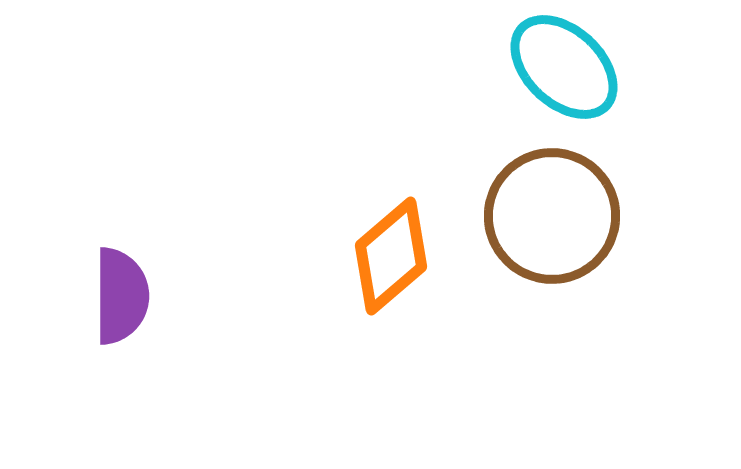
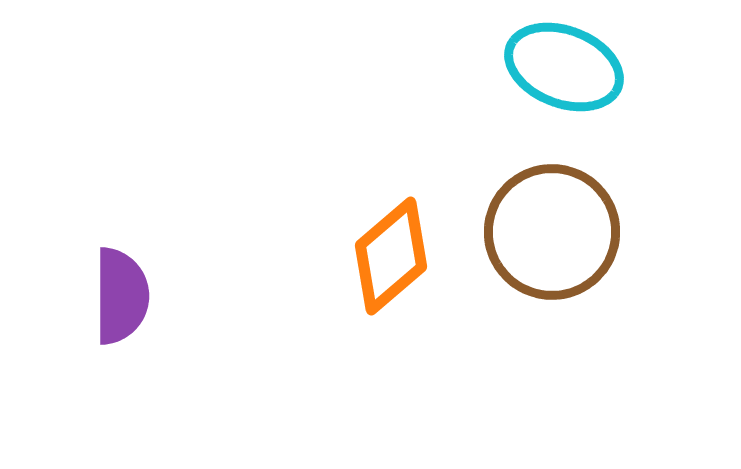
cyan ellipse: rotated 22 degrees counterclockwise
brown circle: moved 16 px down
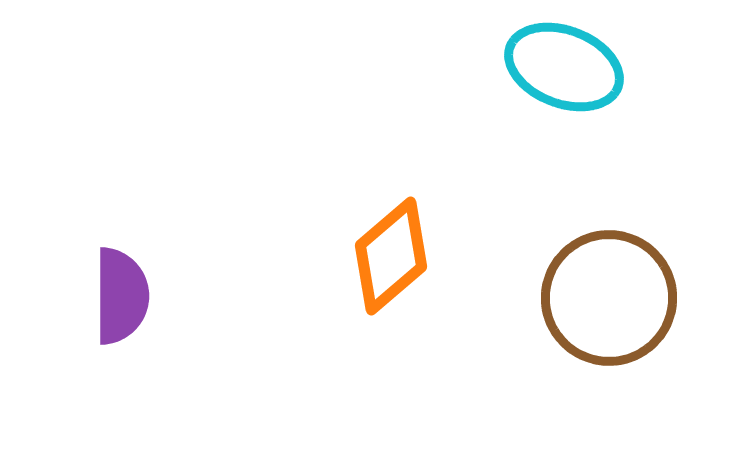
brown circle: moved 57 px right, 66 px down
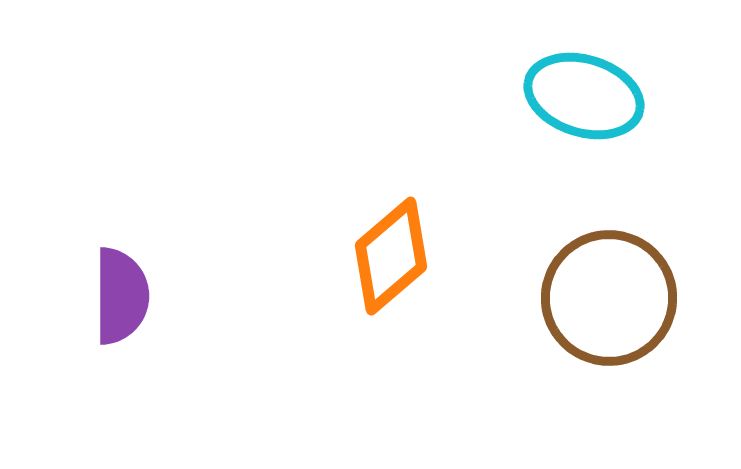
cyan ellipse: moved 20 px right, 29 px down; rotated 4 degrees counterclockwise
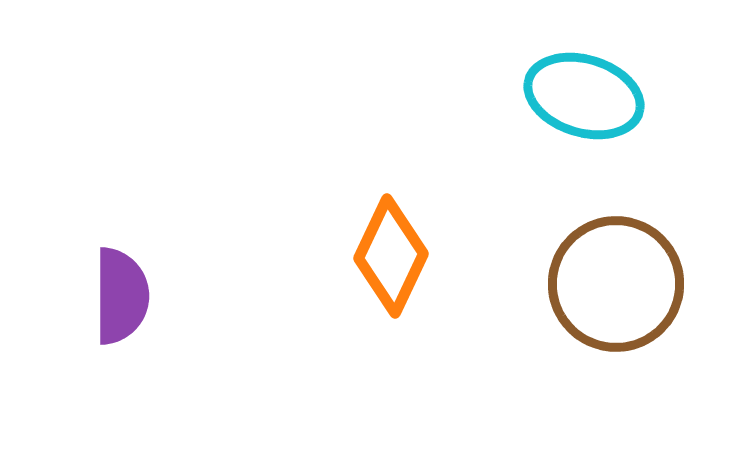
orange diamond: rotated 24 degrees counterclockwise
brown circle: moved 7 px right, 14 px up
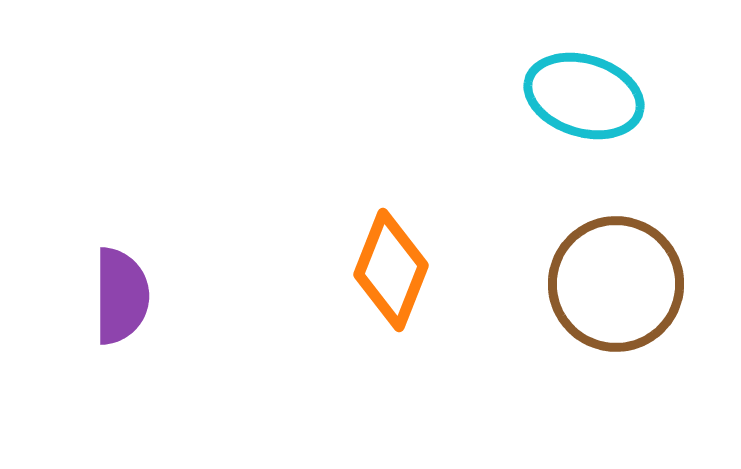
orange diamond: moved 14 px down; rotated 4 degrees counterclockwise
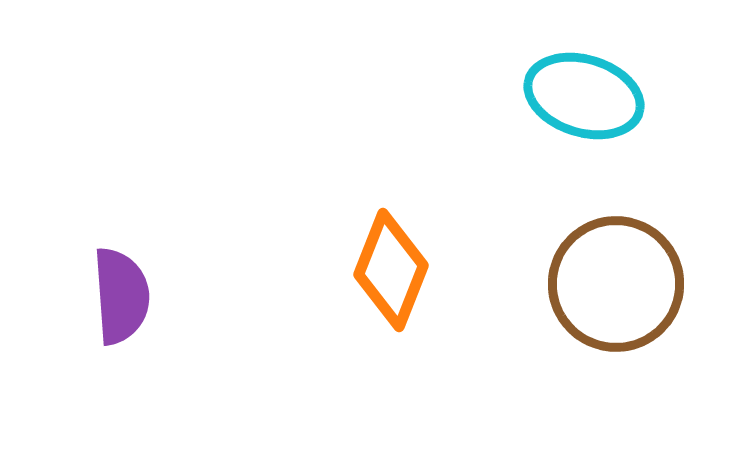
purple semicircle: rotated 4 degrees counterclockwise
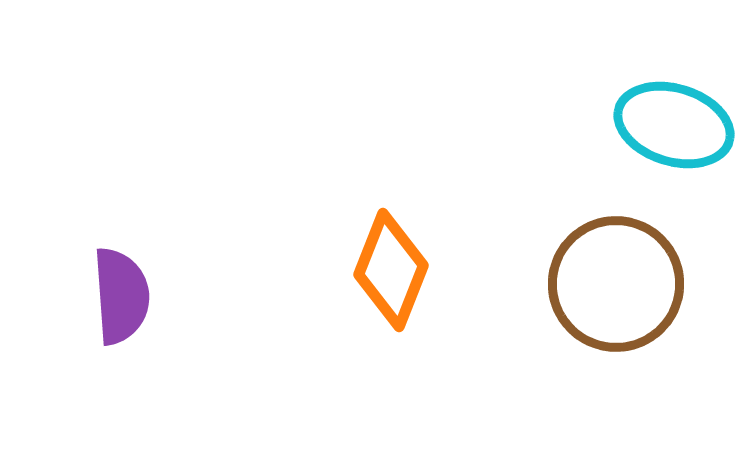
cyan ellipse: moved 90 px right, 29 px down
